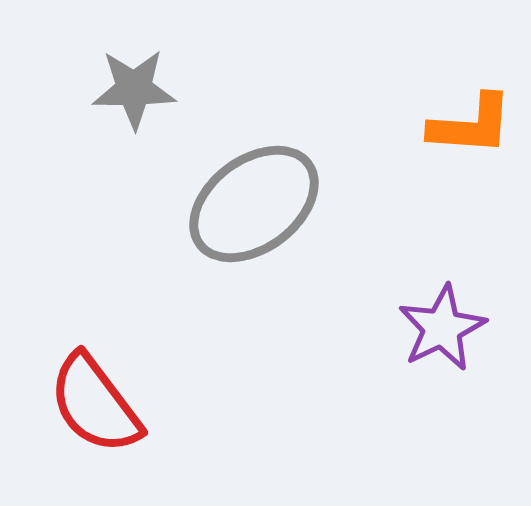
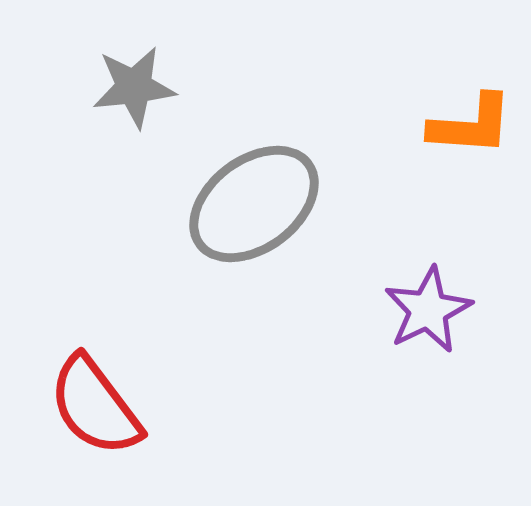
gray star: moved 2 px up; rotated 6 degrees counterclockwise
purple star: moved 14 px left, 18 px up
red semicircle: moved 2 px down
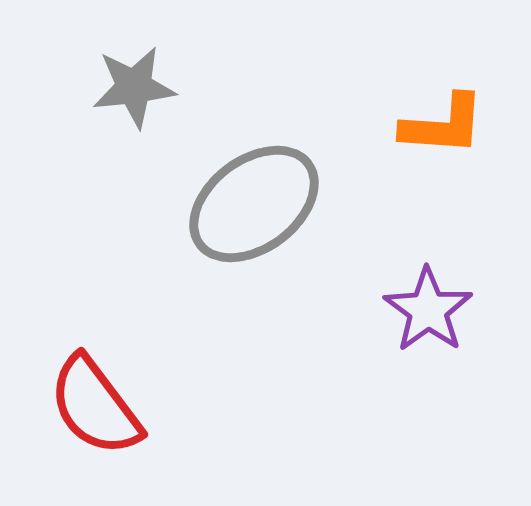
orange L-shape: moved 28 px left
purple star: rotated 10 degrees counterclockwise
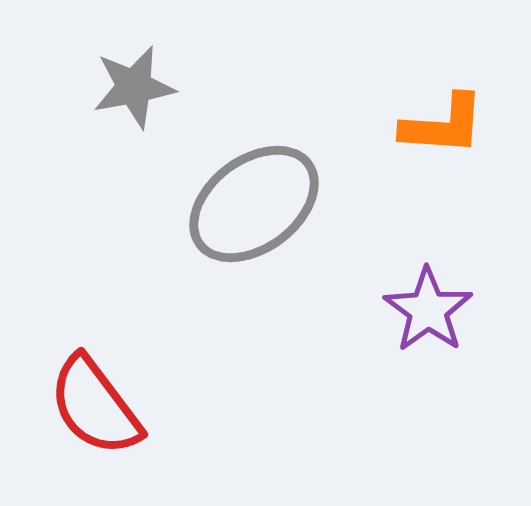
gray star: rotated 4 degrees counterclockwise
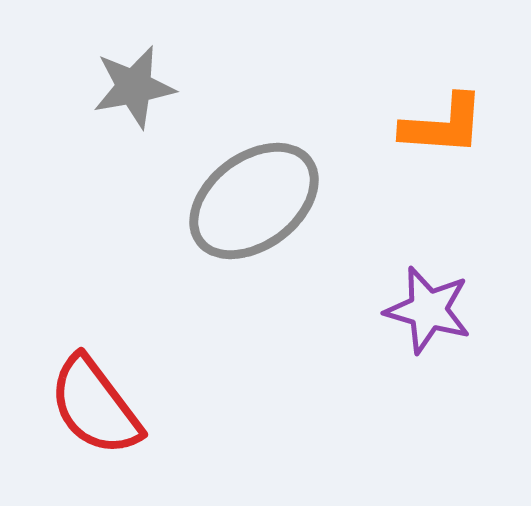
gray ellipse: moved 3 px up
purple star: rotated 20 degrees counterclockwise
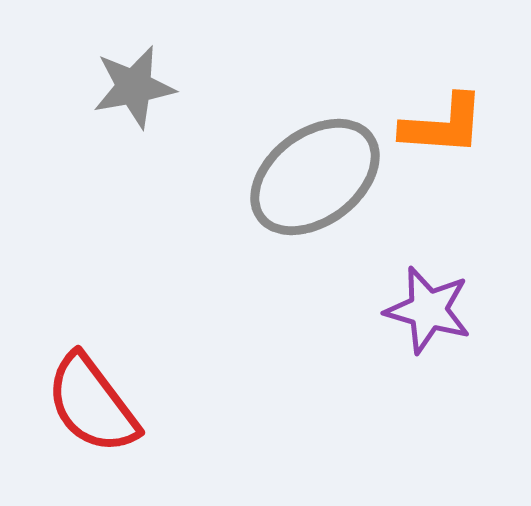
gray ellipse: moved 61 px right, 24 px up
red semicircle: moved 3 px left, 2 px up
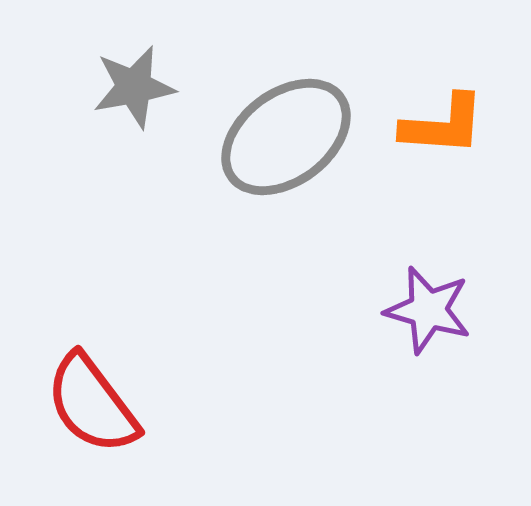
gray ellipse: moved 29 px left, 40 px up
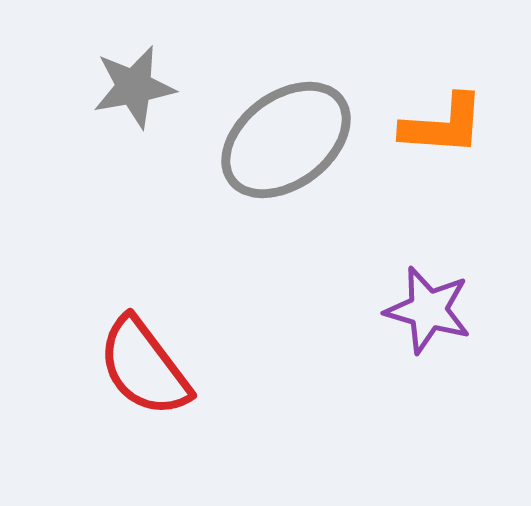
gray ellipse: moved 3 px down
red semicircle: moved 52 px right, 37 px up
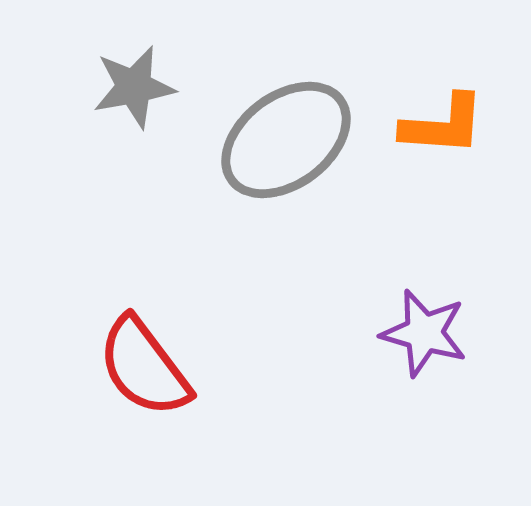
purple star: moved 4 px left, 23 px down
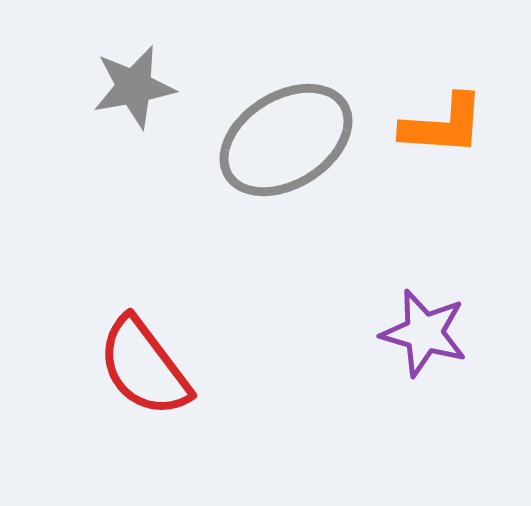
gray ellipse: rotated 5 degrees clockwise
